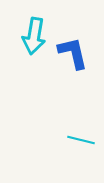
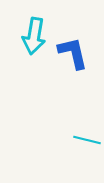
cyan line: moved 6 px right
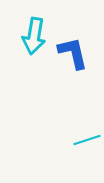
cyan line: rotated 32 degrees counterclockwise
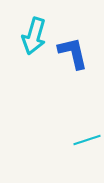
cyan arrow: rotated 6 degrees clockwise
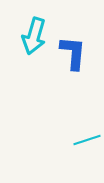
blue L-shape: rotated 18 degrees clockwise
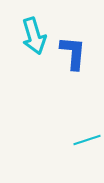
cyan arrow: rotated 33 degrees counterclockwise
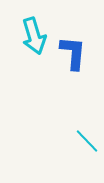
cyan line: moved 1 px down; rotated 64 degrees clockwise
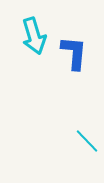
blue L-shape: moved 1 px right
